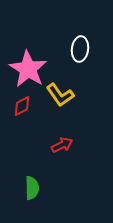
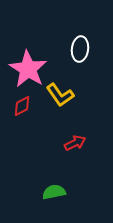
red arrow: moved 13 px right, 2 px up
green semicircle: moved 22 px right, 4 px down; rotated 100 degrees counterclockwise
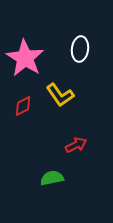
pink star: moved 3 px left, 11 px up
red diamond: moved 1 px right
red arrow: moved 1 px right, 2 px down
green semicircle: moved 2 px left, 14 px up
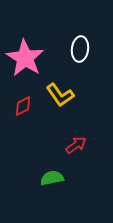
red arrow: rotated 10 degrees counterclockwise
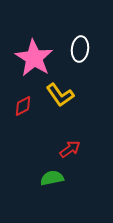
pink star: moved 9 px right
red arrow: moved 6 px left, 4 px down
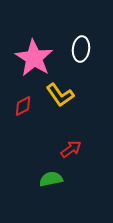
white ellipse: moved 1 px right
red arrow: moved 1 px right
green semicircle: moved 1 px left, 1 px down
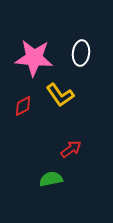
white ellipse: moved 4 px down
pink star: rotated 27 degrees counterclockwise
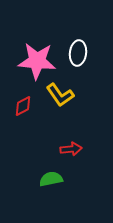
white ellipse: moved 3 px left
pink star: moved 3 px right, 3 px down
red arrow: rotated 30 degrees clockwise
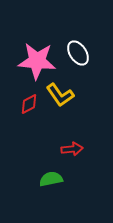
white ellipse: rotated 40 degrees counterclockwise
red diamond: moved 6 px right, 2 px up
red arrow: moved 1 px right
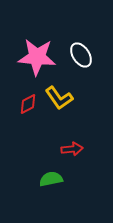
white ellipse: moved 3 px right, 2 px down
pink star: moved 4 px up
yellow L-shape: moved 1 px left, 3 px down
red diamond: moved 1 px left
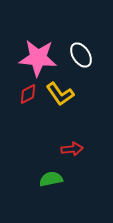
pink star: moved 1 px right, 1 px down
yellow L-shape: moved 1 px right, 4 px up
red diamond: moved 10 px up
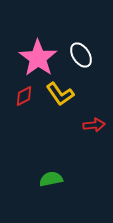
pink star: rotated 30 degrees clockwise
red diamond: moved 4 px left, 2 px down
red arrow: moved 22 px right, 24 px up
